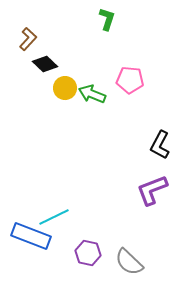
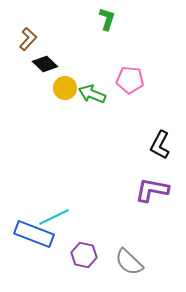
purple L-shape: rotated 32 degrees clockwise
blue rectangle: moved 3 px right, 2 px up
purple hexagon: moved 4 px left, 2 px down
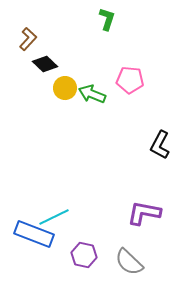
purple L-shape: moved 8 px left, 23 px down
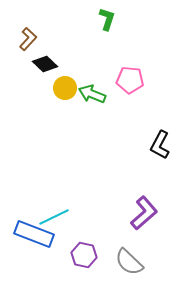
purple L-shape: rotated 128 degrees clockwise
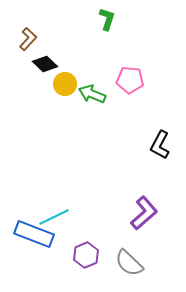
yellow circle: moved 4 px up
purple hexagon: moved 2 px right; rotated 25 degrees clockwise
gray semicircle: moved 1 px down
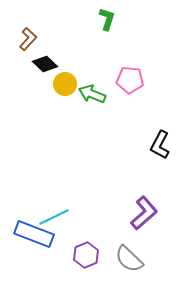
gray semicircle: moved 4 px up
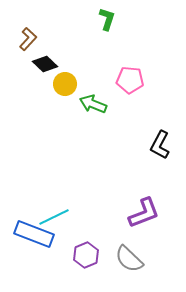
green arrow: moved 1 px right, 10 px down
purple L-shape: rotated 20 degrees clockwise
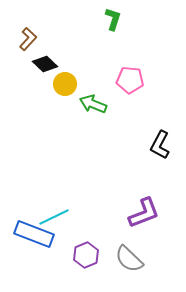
green L-shape: moved 6 px right
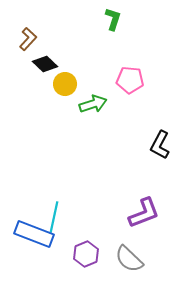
green arrow: rotated 140 degrees clockwise
cyan line: rotated 52 degrees counterclockwise
purple hexagon: moved 1 px up
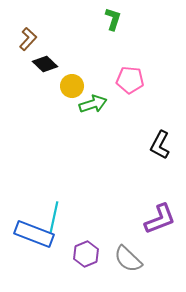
yellow circle: moved 7 px right, 2 px down
purple L-shape: moved 16 px right, 6 px down
gray semicircle: moved 1 px left
